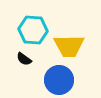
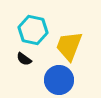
cyan hexagon: rotated 8 degrees clockwise
yellow trapezoid: rotated 112 degrees clockwise
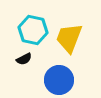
yellow trapezoid: moved 8 px up
black semicircle: rotated 63 degrees counterclockwise
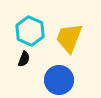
cyan hexagon: moved 3 px left, 1 px down; rotated 12 degrees clockwise
black semicircle: rotated 42 degrees counterclockwise
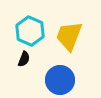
yellow trapezoid: moved 2 px up
blue circle: moved 1 px right
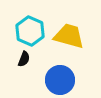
yellow trapezoid: rotated 84 degrees clockwise
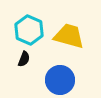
cyan hexagon: moved 1 px left, 1 px up
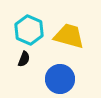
blue circle: moved 1 px up
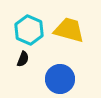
yellow trapezoid: moved 6 px up
black semicircle: moved 1 px left
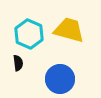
cyan hexagon: moved 4 px down
black semicircle: moved 5 px left, 4 px down; rotated 28 degrees counterclockwise
